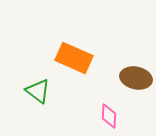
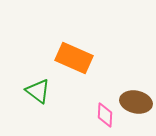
brown ellipse: moved 24 px down
pink diamond: moved 4 px left, 1 px up
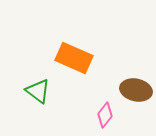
brown ellipse: moved 12 px up
pink diamond: rotated 35 degrees clockwise
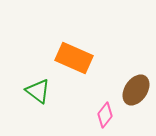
brown ellipse: rotated 68 degrees counterclockwise
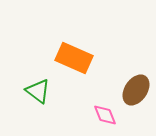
pink diamond: rotated 60 degrees counterclockwise
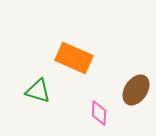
green triangle: rotated 20 degrees counterclockwise
pink diamond: moved 6 px left, 2 px up; rotated 25 degrees clockwise
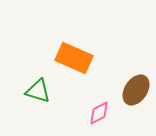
pink diamond: rotated 60 degrees clockwise
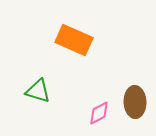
orange rectangle: moved 18 px up
brown ellipse: moved 1 px left, 12 px down; rotated 36 degrees counterclockwise
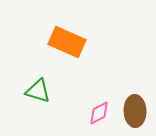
orange rectangle: moved 7 px left, 2 px down
brown ellipse: moved 9 px down
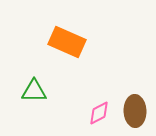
green triangle: moved 4 px left; rotated 16 degrees counterclockwise
